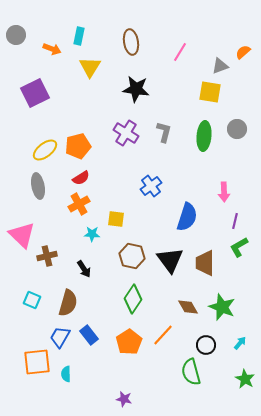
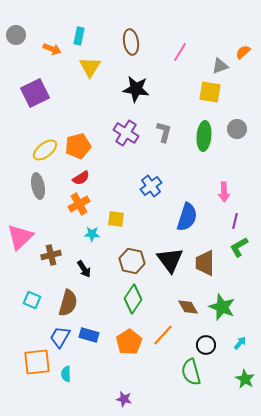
pink triangle at (22, 235): moved 2 px left, 2 px down; rotated 32 degrees clockwise
brown cross at (47, 256): moved 4 px right, 1 px up
brown hexagon at (132, 256): moved 5 px down
blue rectangle at (89, 335): rotated 36 degrees counterclockwise
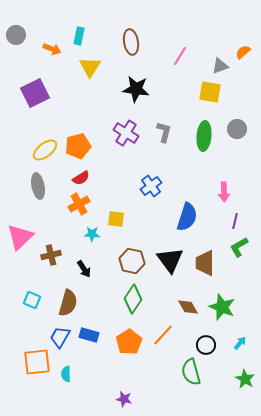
pink line at (180, 52): moved 4 px down
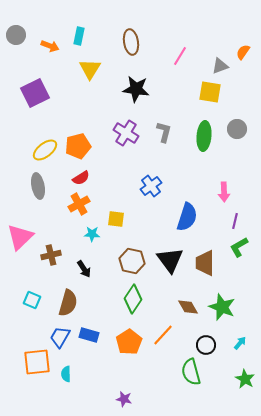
orange arrow at (52, 49): moved 2 px left, 3 px up
orange semicircle at (243, 52): rotated 14 degrees counterclockwise
yellow triangle at (90, 67): moved 2 px down
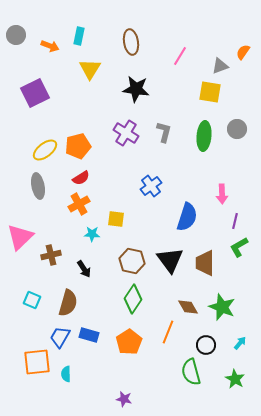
pink arrow at (224, 192): moved 2 px left, 2 px down
orange line at (163, 335): moved 5 px right, 3 px up; rotated 20 degrees counterclockwise
green star at (245, 379): moved 10 px left
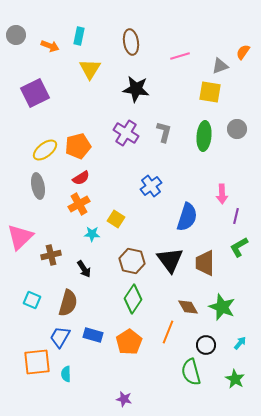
pink line at (180, 56): rotated 42 degrees clockwise
yellow square at (116, 219): rotated 24 degrees clockwise
purple line at (235, 221): moved 1 px right, 5 px up
blue rectangle at (89, 335): moved 4 px right
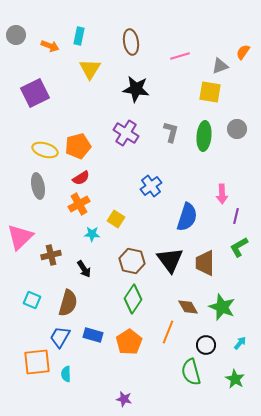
gray L-shape at (164, 132): moved 7 px right
yellow ellipse at (45, 150): rotated 55 degrees clockwise
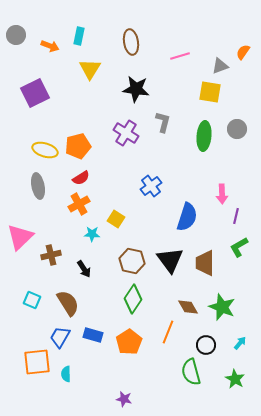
gray L-shape at (171, 132): moved 8 px left, 10 px up
brown semicircle at (68, 303): rotated 48 degrees counterclockwise
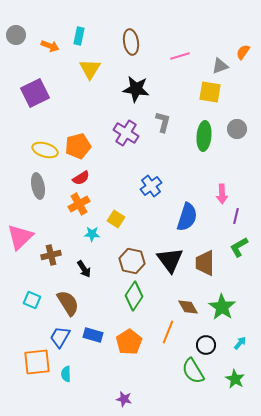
green diamond at (133, 299): moved 1 px right, 3 px up
green star at (222, 307): rotated 12 degrees clockwise
green semicircle at (191, 372): moved 2 px right, 1 px up; rotated 16 degrees counterclockwise
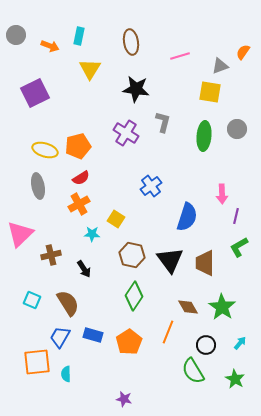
pink triangle at (20, 237): moved 3 px up
brown hexagon at (132, 261): moved 6 px up
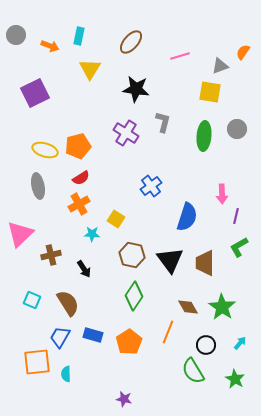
brown ellipse at (131, 42): rotated 50 degrees clockwise
